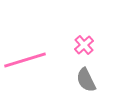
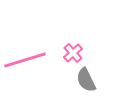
pink cross: moved 11 px left, 8 px down
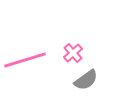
gray semicircle: rotated 100 degrees counterclockwise
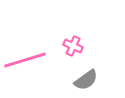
pink cross: moved 7 px up; rotated 24 degrees counterclockwise
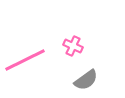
pink line: rotated 9 degrees counterclockwise
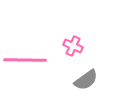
pink line: rotated 27 degrees clockwise
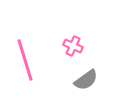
pink line: rotated 72 degrees clockwise
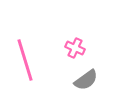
pink cross: moved 2 px right, 2 px down
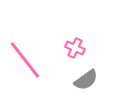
pink line: rotated 21 degrees counterclockwise
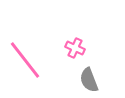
gray semicircle: moved 3 px right; rotated 105 degrees clockwise
